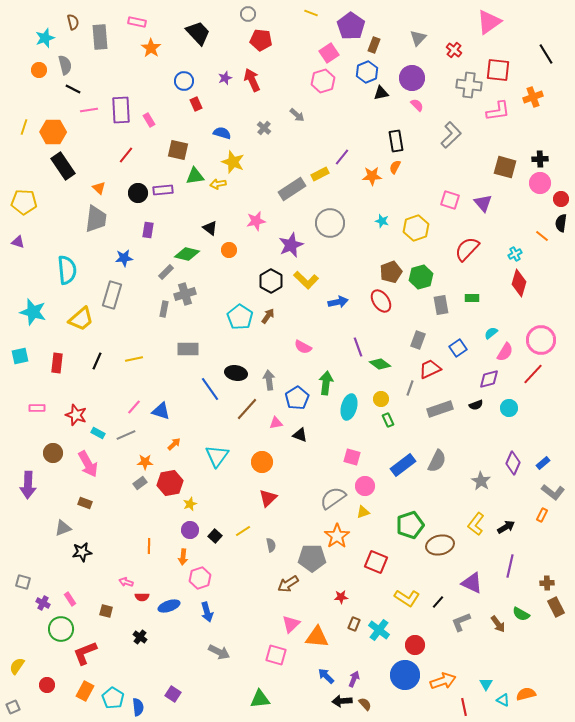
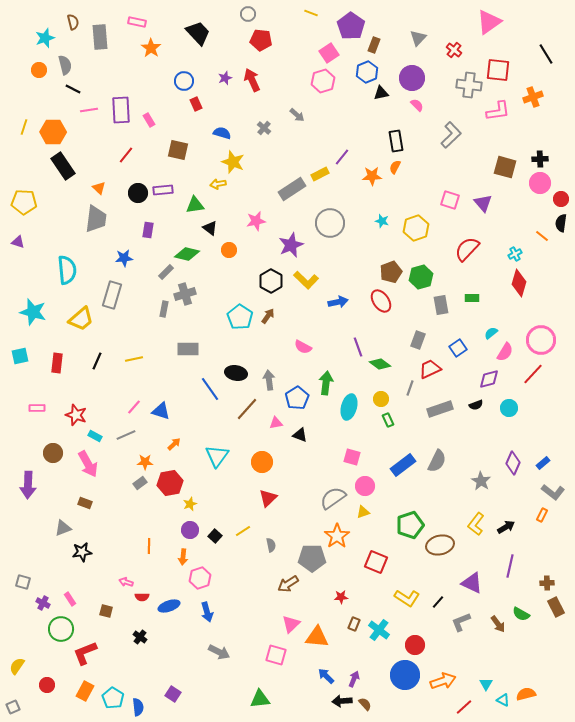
green triangle at (195, 176): moved 29 px down
cyan rectangle at (98, 433): moved 3 px left, 3 px down
red line at (464, 707): rotated 60 degrees clockwise
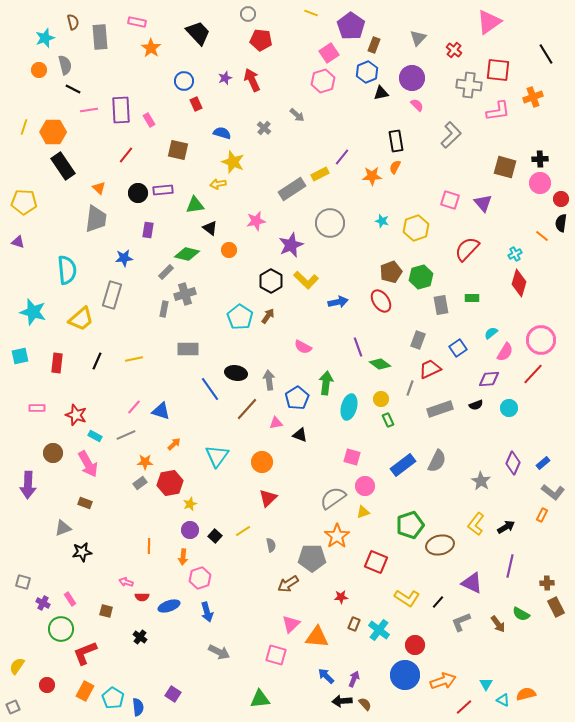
purple diamond at (489, 379): rotated 10 degrees clockwise
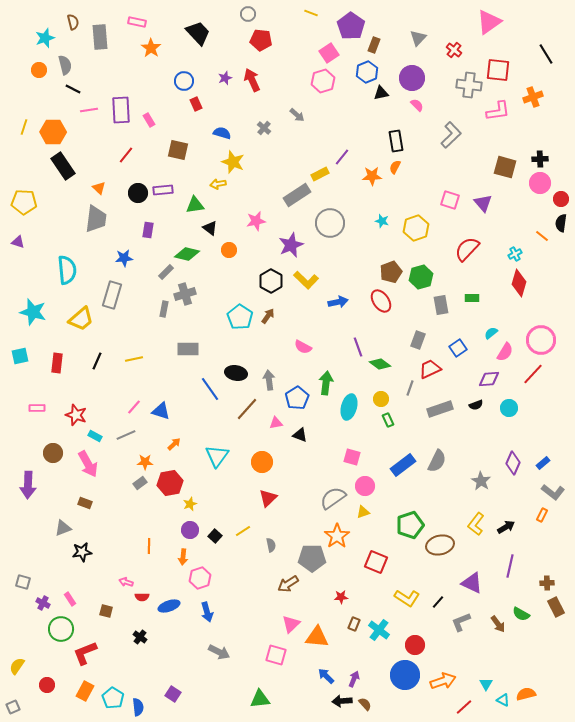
gray rectangle at (292, 189): moved 5 px right, 6 px down
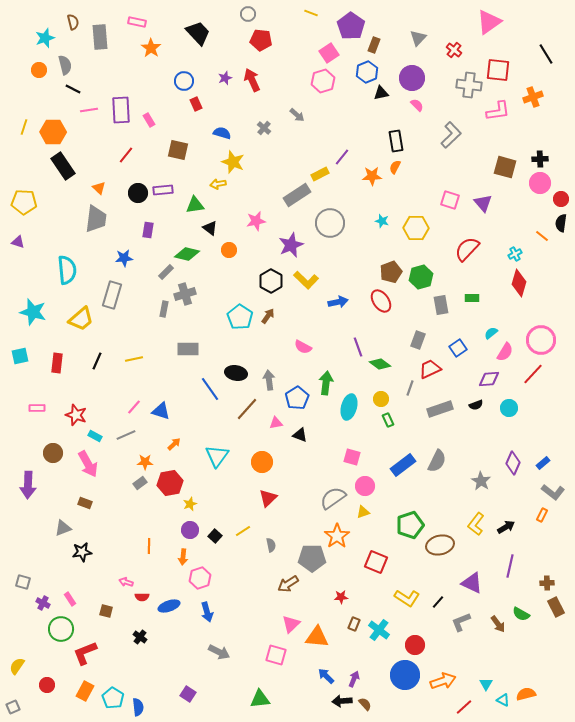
yellow hexagon at (416, 228): rotated 20 degrees clockwise
purple square at (173, 694): moved 15 px right
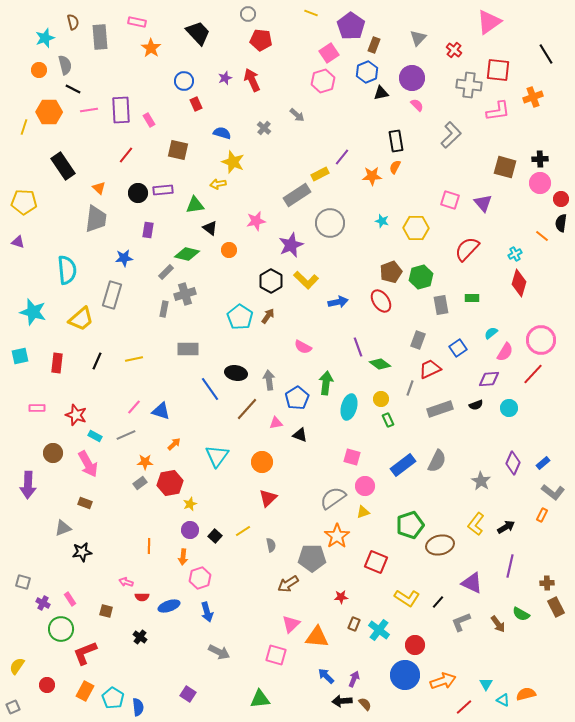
orange hexagon at (53, 132): moved 4 px left, 20 px up
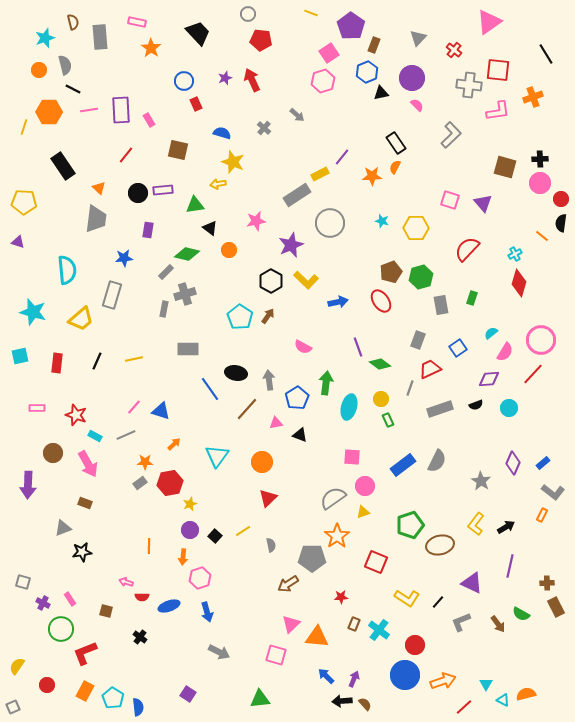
black rectangle at (396, 141): moved 2 px down; rotated 25 degrees counterclockwise
green rectangle at (472, 298): rotated 72 degrees counterclockwise
pink square at (352, 457): rotated 12 degrees counterclockwise
